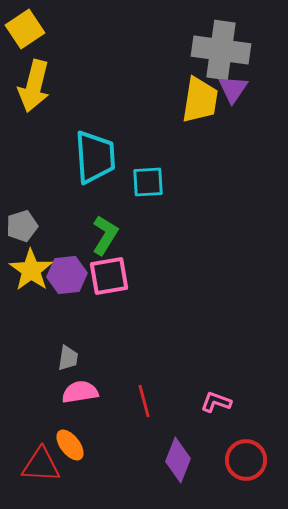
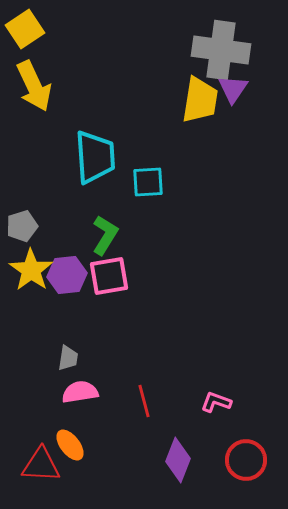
yellow arrow: rotated 39 degrees counterclockwise
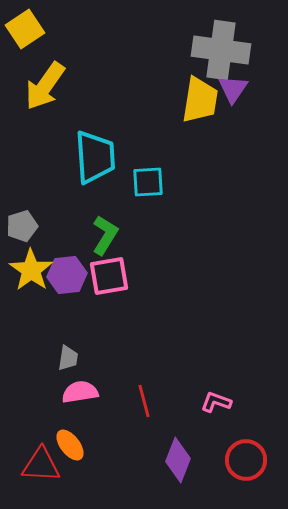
yellow arrow: moved 11 px right; rotated 60 degrees clockwise
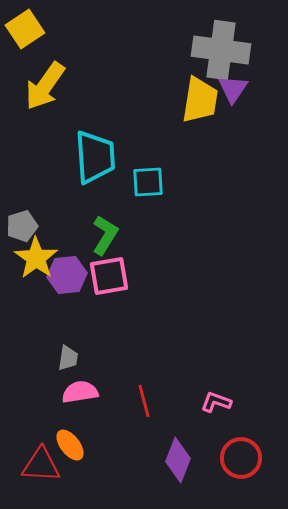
yellow star: moved 5 px right, 12 px up
red circle: moved 5 px left, 2 px up
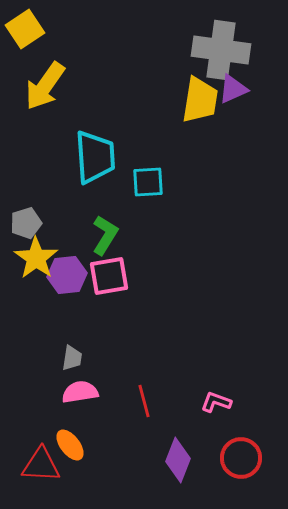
purple triangle: rotated 32 degrees clockwise
gray pentagon: moved 4 px right, 3 px up
gray trapezoid: moved 4 px right
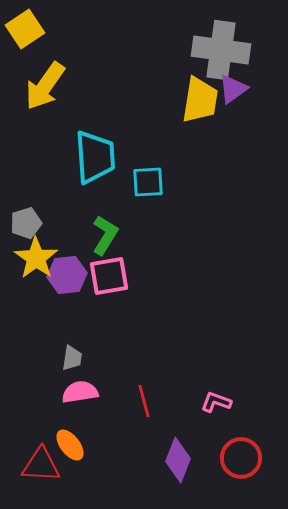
purple triangle: rotated 12 degrees counterclockwise
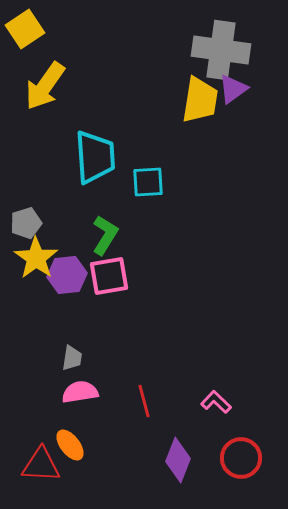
pink L-shape: rotated 24 degrees clockwise
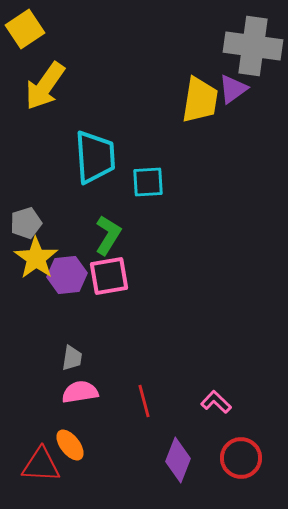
gray cross: moved 32 px right, 4 px up
green L-shape: moved 3 px right
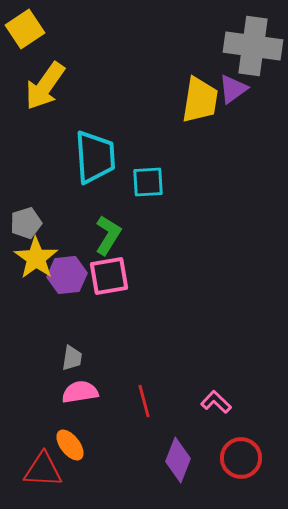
red triangle: moved 2 px right, 5 px down
